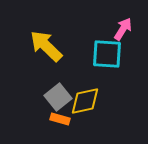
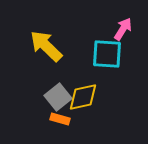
yellow diamond: moved 2 px left, 4 px up
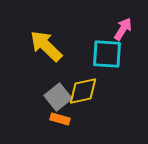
yellow diamond: moved 6 px up
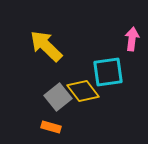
pink arrow: moved 9 px right, 10 px down; rotated 25 degrees counterclockwise
cyan square: moved 1 px right, 18 px down; rotated 12 degrees counterclockwise
yellow diamond: rotated 64 degrees clockwise
orange rectangle: moved 9 px left, 8 px down
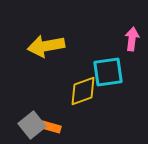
yellow arrow: rotated 54 degrees counterclockwise
yellow diamond: rotated 72 degrees counterclockwise
gray square: moved 26 px left, 28 px down
